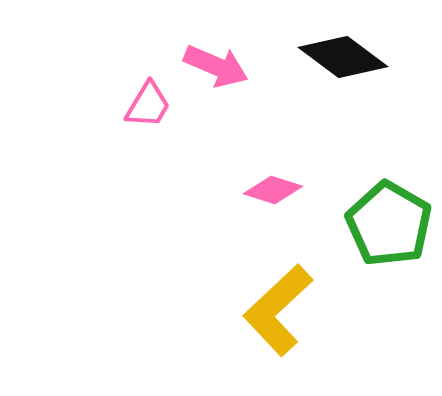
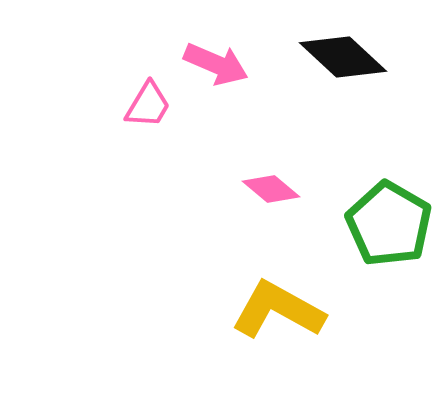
black diamond: rotated 6 degrees clockwise
pink arrow: moved 2 px up
pink diamond: moved 2 px left, 1 px up; rotated 22 degrees clockwise
yellow L-shape: rotated 72 degrees clockwise
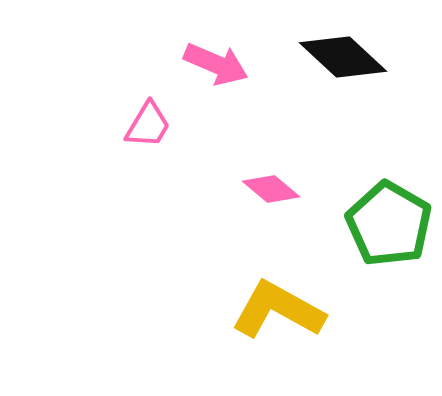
pink trapezoid: moved 20 px down
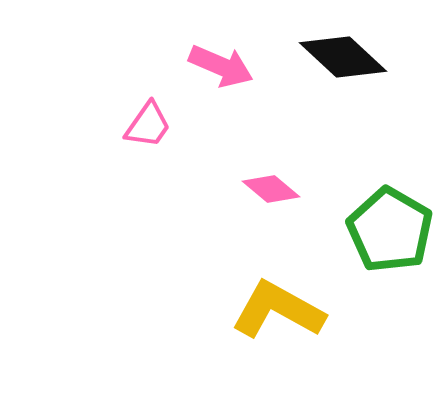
pink arrow: moved 5 px right, 2 px down
pink trapezoid: rotated 4 degrees clockwise
green pentagon: moved 1 px right, 6 px down
